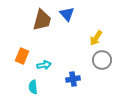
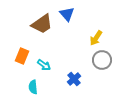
brown trapezoid: moved 4 px down; rotated 40 degrees clockwise
cyan arrow: rotated 48 degrees clockwise
blue cross: moved 1 px right; rotated 32 degrees counterclockwise
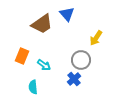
gray circle: moved 21 px left
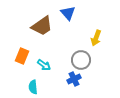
blue triangle: moved 1 px right, 1 px up
brown trapezoid: moved 2 px down
yellow arrow: rotated 14 degrees counterclockwise
blue cross: rotated 16 degrees clockwise
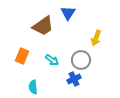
blue triangle: rotated 14 degrees clockwise
brown trapezoid: moved 1 px right
cyan arrow: moved 8 px right, 5 px up
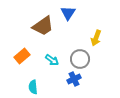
orange rectangle: rotated 28 degrees clockwise
gray circle: moved 1 px left, 1 px up
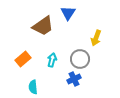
orange rectangle: moved 1 px right, 3 px down
cyan arrow: rotated 112 degrees counterclockwise
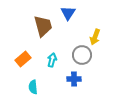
brown trapezoid: rotated 70 degrees counterclockwise
yellow arrow: moved 1 px left, 1 px up
gray circle: moved 2 px right, 4 px up
blue cross: rotated 24 degrees clockwise
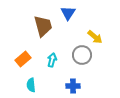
yellow arrow: rotated 70 degrees counterclockwise
blue cross: moved 1 px left, 7 px down
cyan semicircle: moved 2 px left, 2 px up
